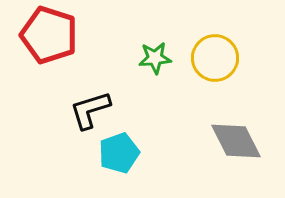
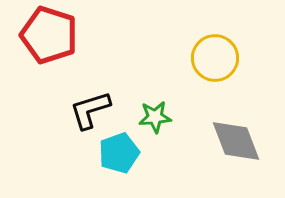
green star: moved 59 px down
gray diamond: rotated 6 degrees clockwise
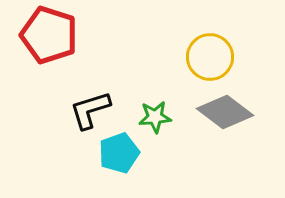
yellow circle: moved 5 px left, 1 px up
gray diamond: moved 11 px left, 29 px up; rotated 32 degrees counterclockwise
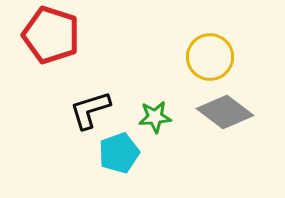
red pentagon: moved 2 px right
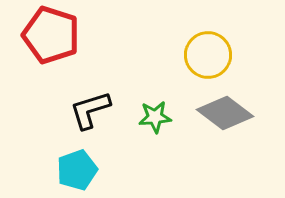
yellow circle: moved 2 px left, 2 px up
gray diamond: moved 1 px down
cyan pentagon: moved 42 px left, 17 px down
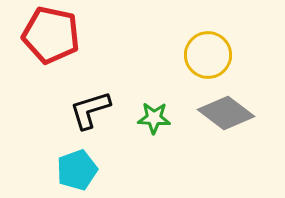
red pentagon: rotated 6 degrees counterclockwise
gray diamond: moved 1 px right
green star: moved 1 px left, 1 px down; rotated 8 degrees clockwise
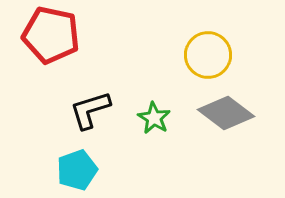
green star: rotated 28 degrees clockwise
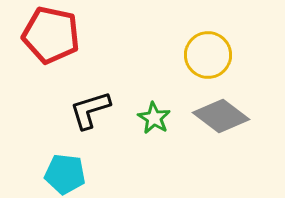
gray diamond: moved 5 px left, 3 px down
cyan pentagon: moved 12 px left, 4 px down; rotated 27 degrees clockwise
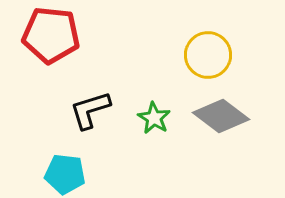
red pentagon: rotated 6 degrees counterclockwise
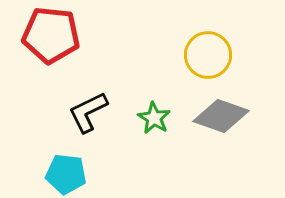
black L-shape: moved 2 px left, 2 px down; rotated 9 degrees counterclockwise
gray diamond: rotated 18 degrees counterclockwise
cyan pentagon: moved 1 px right
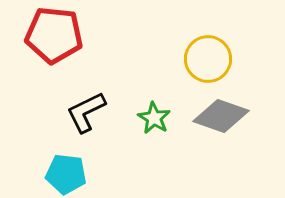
red pentagon: moved 3 px right
yellow circle: moved 4 px down
black L-shape: moved 2 px left
